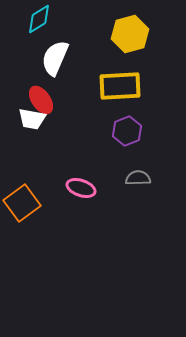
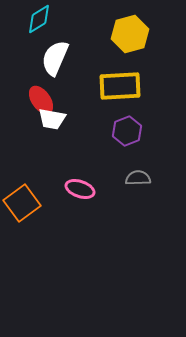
white trapezoid: moved 20 px right
pink ellipse: moved 1 px left, 1 px down
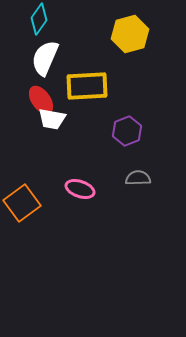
cyan diamond: rotated 24 degrees counterclockwise
white semicircle: moved 10 px left
yellow rectangle: moved 33 px left
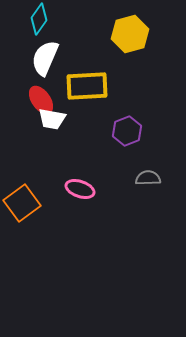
gray semicircle: moved 10 px right
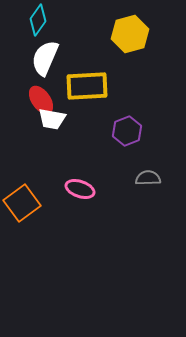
cyan diamond: moved 1 px left, 1 px down
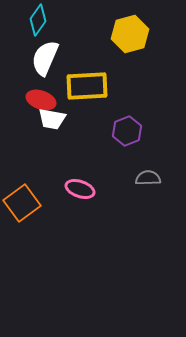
red ellipse: rotated 36 degrees counterclockwise
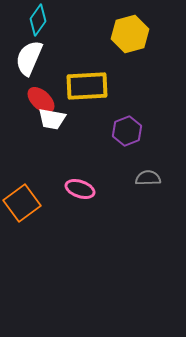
white semicircle: moved 16 px left
red ellipse: rotated 24 degrees clockwise
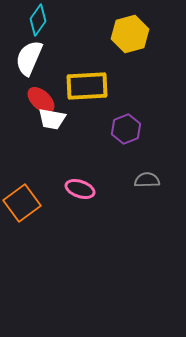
purple hexagon: moved 1 px left, 2 px up
gray semicircle: moved 1 px left, 2 px down
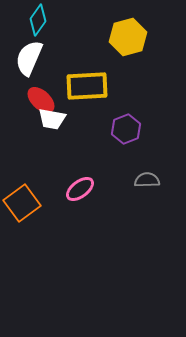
yellow hexagon: moved 2 px left, 3 px down
pink ellipse: rotated 56 degrees counterclockwise
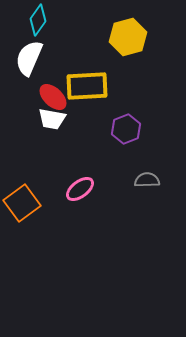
red ellipse: moved 12 px right, 3 px up
